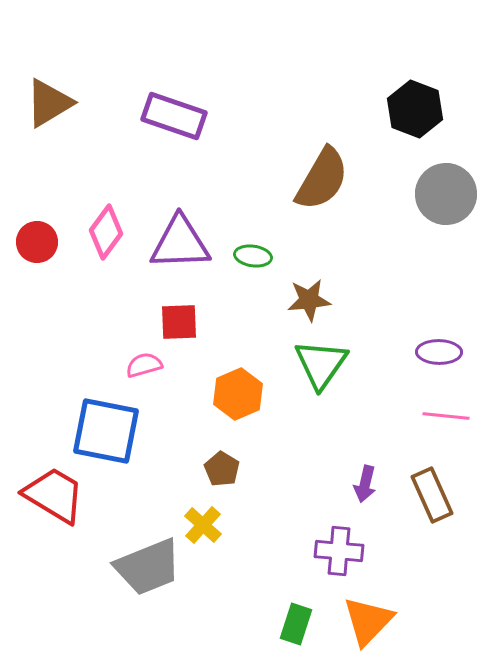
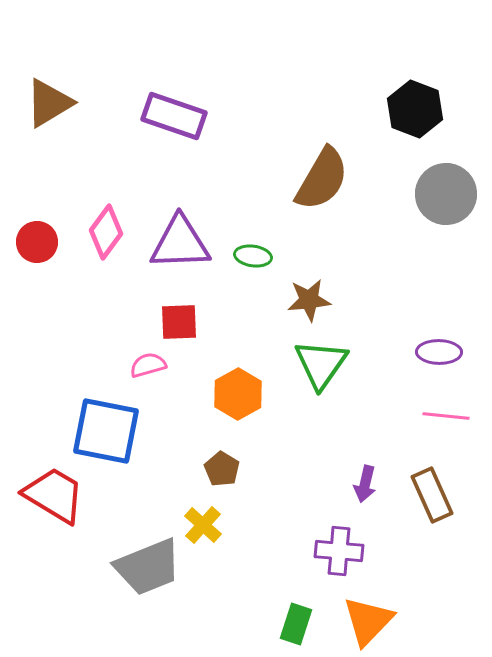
pink semicircle: moved 4 px right
orange hexagon: rotated 6 degrees counterclockwise
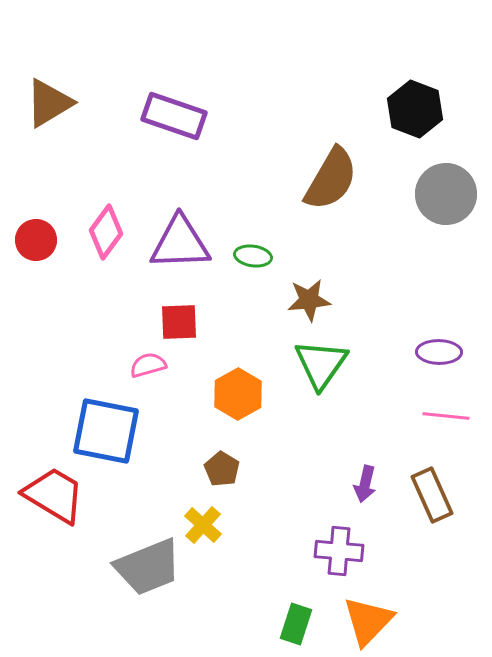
brown semicircle: moved 9 px right
red circle: moved 1 px left, 2 px up
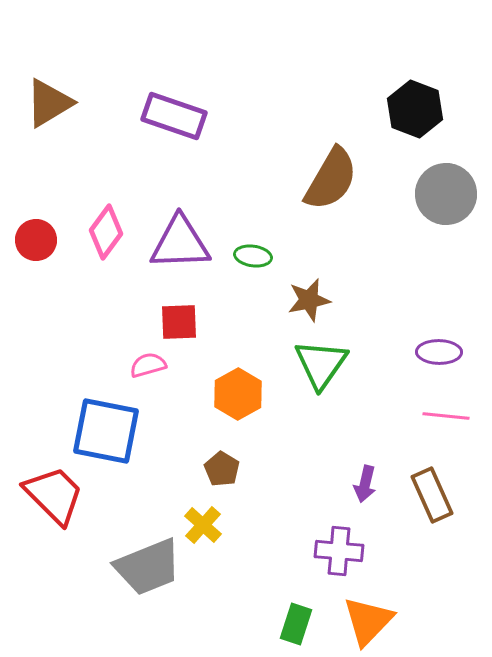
brown star: rotated 6 degrees counterclockwise
red trapezoid: rotated 14 degrees clockwise
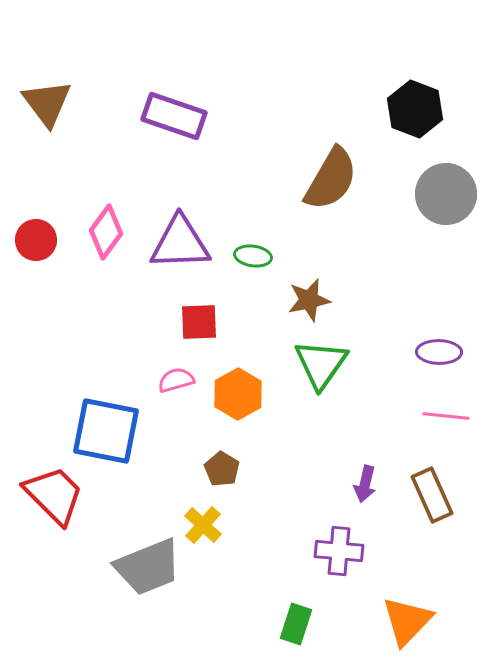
brown triangle: moved 2 px left; rotated 36 degrees counterclockwise
red square: moved 20 px right
pink semicircle: moved 28 px right, 15 px down
orange triangle: moved 39 px right
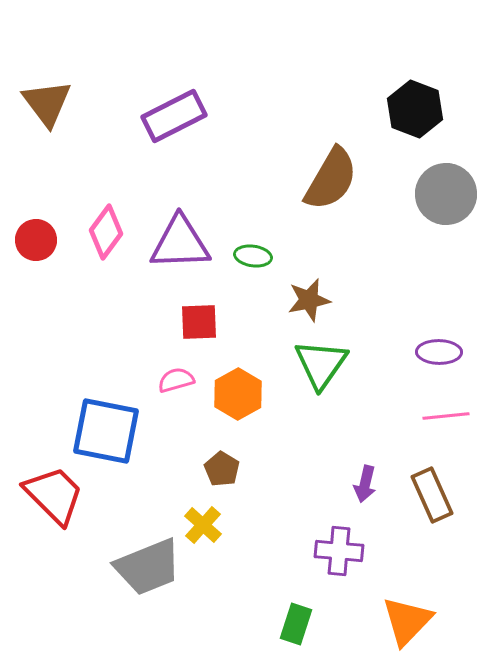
purple rectangle: rotated 46 degrees counterclockwise
pink line: rotated 12 degrees counterclockwise
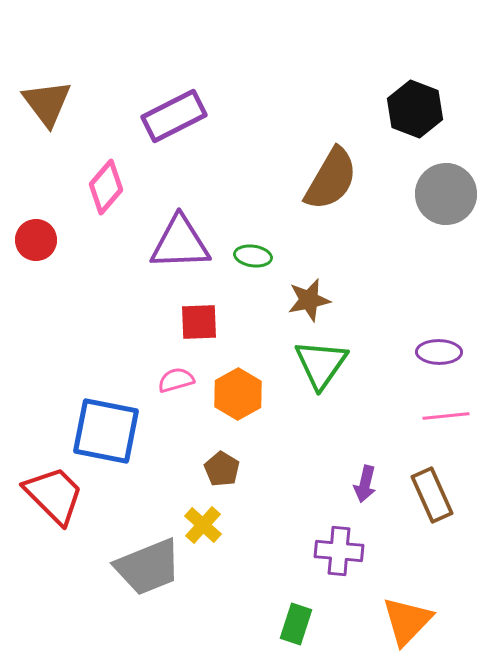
pink diamond: moved 45 px up; rotated 4 degrees clockwise
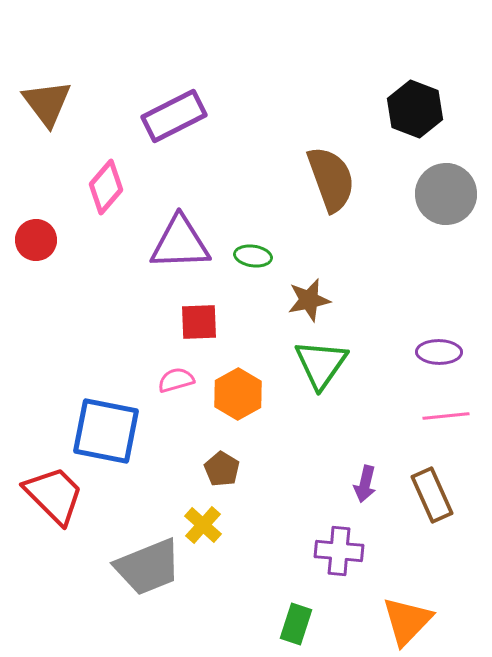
brown semicircle: rotated 50 degrees counterclockwise
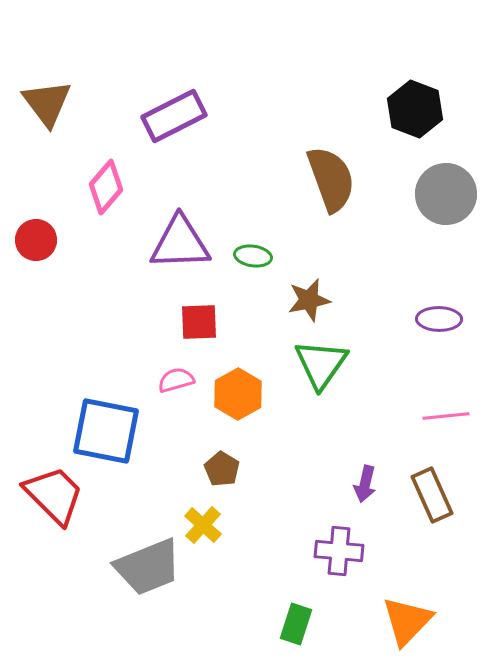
purple ellipse: moved 33 px up
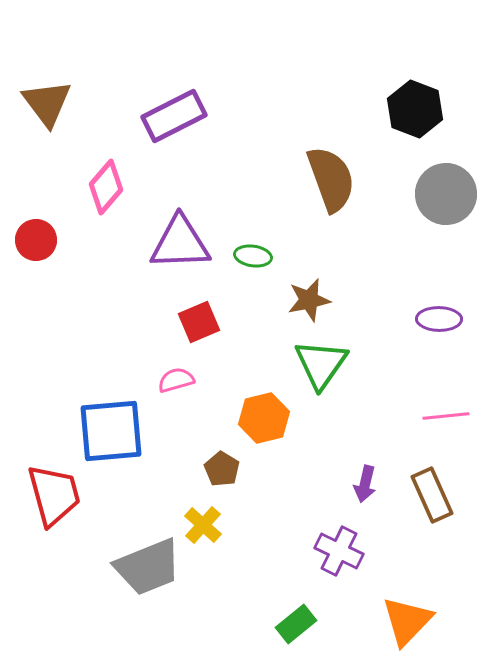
red square: rotated 21 degrees counterclockwise
orange hexagon: moved 26 px right, 24 px down; rotated 15 degrees clockwise
blue square: moved 5 px right; rotated 16 degrees counterclockwise
red trapezoid: rotated 30 degrees clockwise
purple cross: rotated 21 degrees clockwise
green rectangle: rotated 33 degrees clockwise
